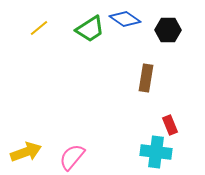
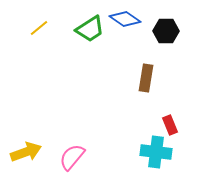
black hexagon: moved 2 px left, 1 px down
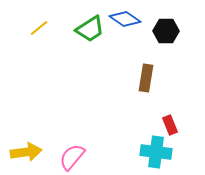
yellow arrow: rotated 12 degrees clockwise
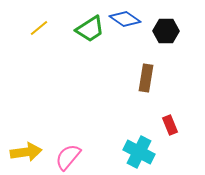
cyan cross: moved 17 px left; rotated 20 degrees clockwise
pink semicircle: moved 4 px left
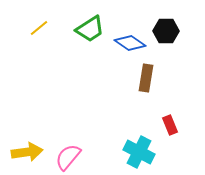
blue diamond: moved 5 px right, 24 px down
yellow arrow: moved 1 px right
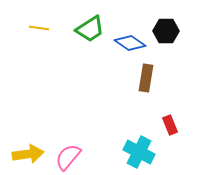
yellow line: rotated 48 degrees clockwise
yellow arrow: moved 1 px right, 2 px down
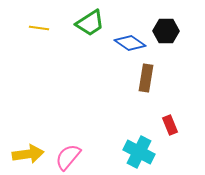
green trapezoid: moved 6 px up
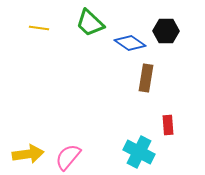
green trapezoid: rotated 76 degrees clockwise
red rectangle: moved 2 px left; rotated 18 degrees clockwise
